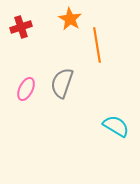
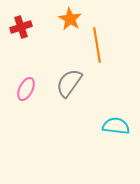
gray semicircle: moved 7 px right; rotated 16 degrees clockwise
cyan semicircle: rotated 24 degrees counterclockwise
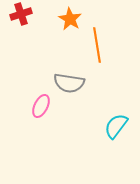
red cross: moved 13 px up
gray semicircle: rotated 116 degrees counterclockwise
pink ellipse: moved 15 px right, 17 px down
cyan semicircle: rotated 60 degrees counterclockwise
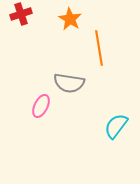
orange line: moved 2 px right, 3 px down
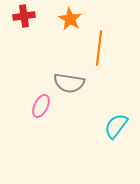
red cross: moved 3 px right, 2 px down; rotated 10 degrees clockwise
orange line: rotated 16 degrees clockwise
